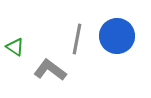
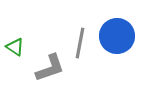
gray line: moved 3 px right, 4 px down
gray L-shape: moved 2 px up; rotated 124 degrees clockwise
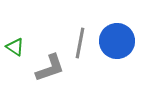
blue circle: moved 5 px down
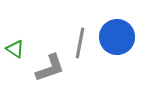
blue circle: moved 4 px up
green triangle: moved 2 px down
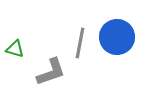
green triangle: rotated 18 degrees counterclockwise
gray L-shape: moved 1 px right, 4 px down
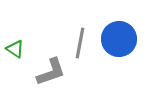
blue circle: moved 2 px right, 2 px down
green triangle: rotated 18 degrees clockwise
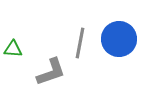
green triangle: moved 2 px left; rotated 30 degrees counterclockwise
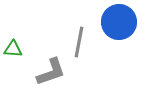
blue circle: moved 17 px up
gray line: moved 1 px left, 1 px up
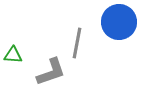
gray line: moved 2 px left, 1 px down
green triangle: moved 6 px down
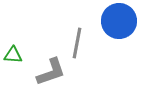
blue circle: moved 1 px up
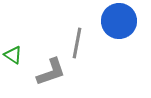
green triangle: rotated 30 degrees clockwise
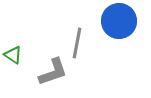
gray L-shape: moved 2 px right
